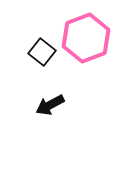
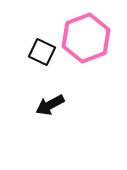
black square: rotated 12 degrees counterclockwise
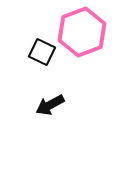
pink hexagon: moved 4 px left, 6 px up
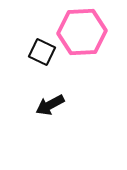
pink hexagon: rotated 18 degrees clockwise
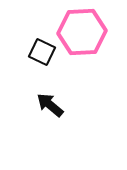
black arrow: rotated 68 degrees clockwise
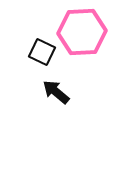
black arrow: moved 6 px right, 13 px up
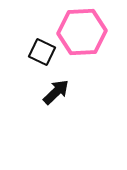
black arrow: rotated 96 degrees clockwise
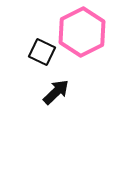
pink hexagon: rotated 24 degrees counterclockwise
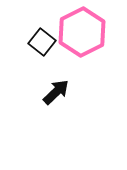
black square: moved 10 px up; rotated 12 degrees clockwise
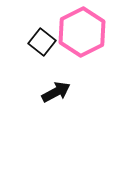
black arrow: rotated 16 degrees clockwise
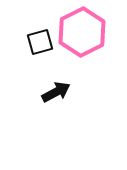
black square: moved 2 px left; rotated 36 degrees clockwise
